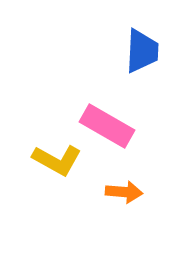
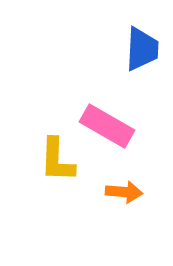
blue trapezoid: moved 2 px up
yellow L-shape: rotated 63 degrees clockwise
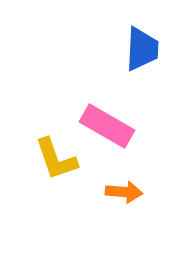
yellow L-shape: moved 1 px left, 1 px up; rotated 21 degrees counterclockwise
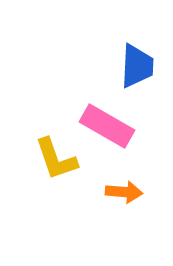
blue trapezoid: moved 5 px left, 17 px down
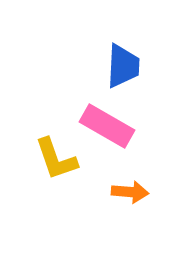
blue trapezoid: moved 14 px left
orange arrow: moved 6 px right
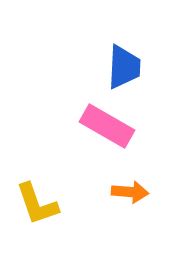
blue trapezoid: moved 1 px right, 1 px down
yellow L-shape: moved 19 px left, 45 px down
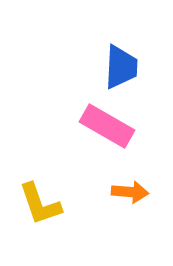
blue trapezoid: moved 3 px left
yellow L-shape: moved 3 px right
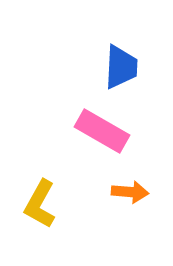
pink rectangle: moved 5 px left, 5 px down
yellow L-shape: rotated 48 degrees clockwise
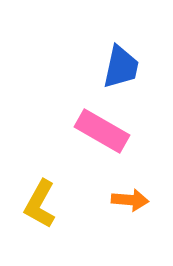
blue trapezoid: rotated 9 degrees clockwise
orange arrow: moved 8 px down
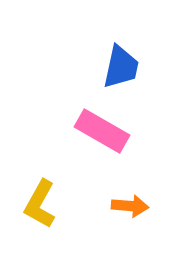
orange arrow: moved 6 px down
